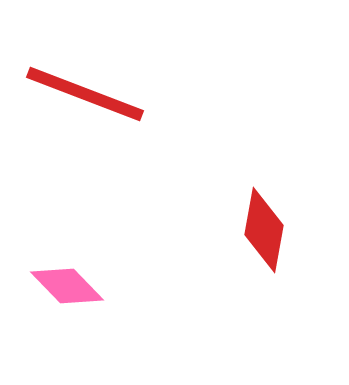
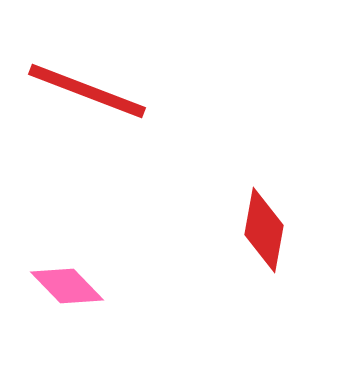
red line: moved 2 px right, 3 px up
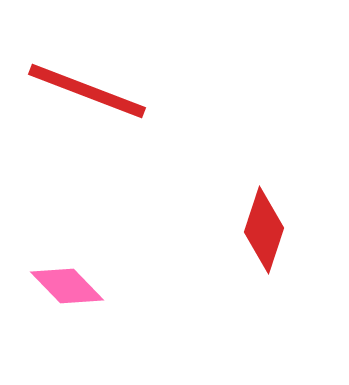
red diamond: rotated 8 degrees clockwise
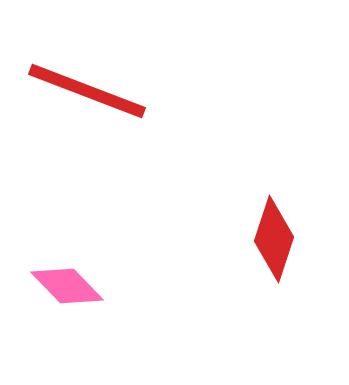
red diamond: moved 10 px right, 9 px down
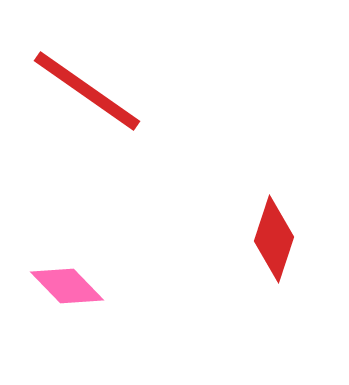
red line: rotated 14 degrees clockwise
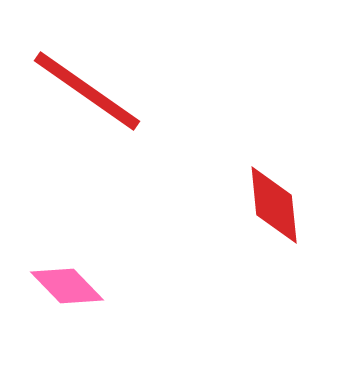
red diamond: moved 34 px up; rotated 24 degrees counterclockwise
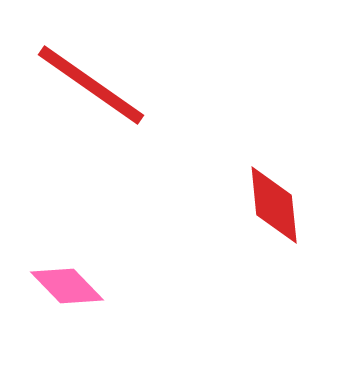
red line: moved 4 px right, 6 px up
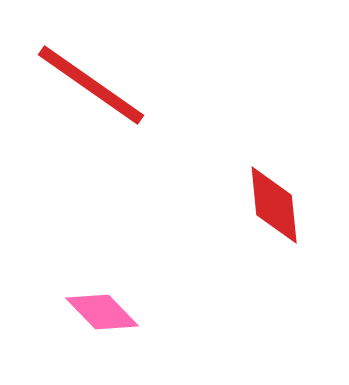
pink diamond: moved 35 px right, 26 px down
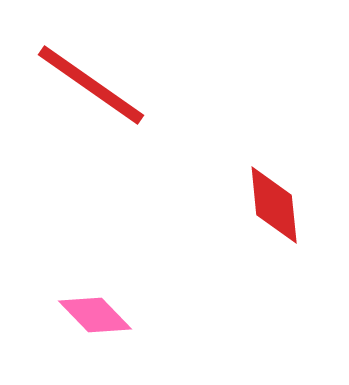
pink diamond: moved 7 px left, 3 px down
